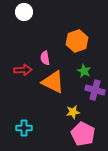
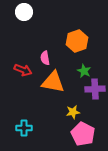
red arrow: rotated 24 degrees clockwise
orange triangle: rotated 15 degrees counterclockwise
purple cross: moved 1 px up; rotated 18 degrees counterclockwise
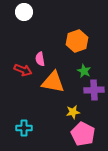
pink semicircle: moved 5 px left, 1 px down
purple cross: moved 1 px left, 1 px down
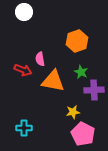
green star: moved 3 px left, 1 px down
orange triangle: moved 1 px up
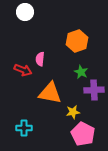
white circle: moved 1 px right
pink semicircle: rotated 16 degrees clockwise
orange triangle: moved 3 px left, 12 px down
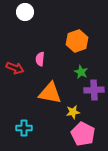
red arrow: moved 8 px left, 2 px up
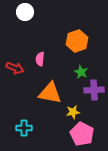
pink pentagon: moved 1 px left
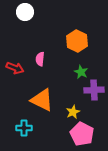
orange hexagon: rotated 15 degrees counterclockwise
orange triangle: moved 8 px left, 7 px down; rotated 15 degrees clockwise
yellow star: rotated 16 degrees counterclockwise
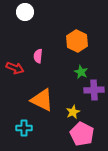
pink semicircle: moved 2 px left, 3 px up
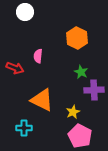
orange hexagon: moved 3 px up
pink pentagon: moved 2 px left, 2 px down
